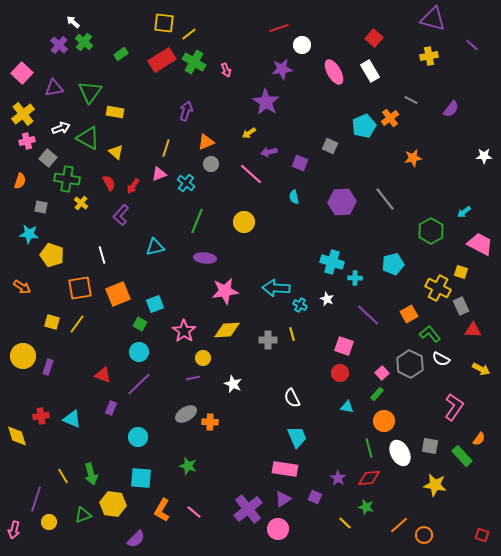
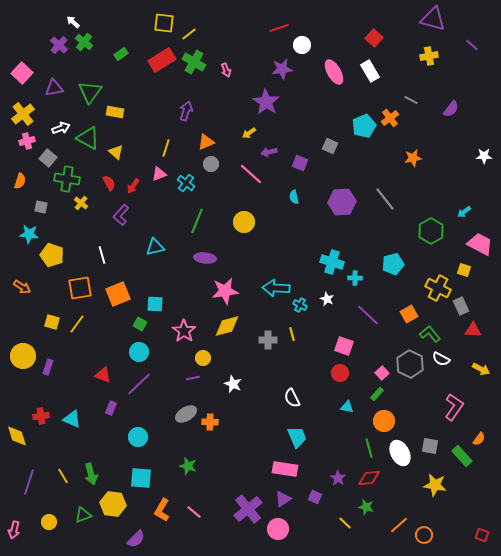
yellow square at (461, 272): moved 3 px right, 2 px up
cyan square at (155, 304): rotated 24 degrees clockwise
yellow diamond at (227, 330): moved 4 px up; rotated 12 degrees counterclockwise
purple line at (36, 499): moved 7 px left, 17 px up
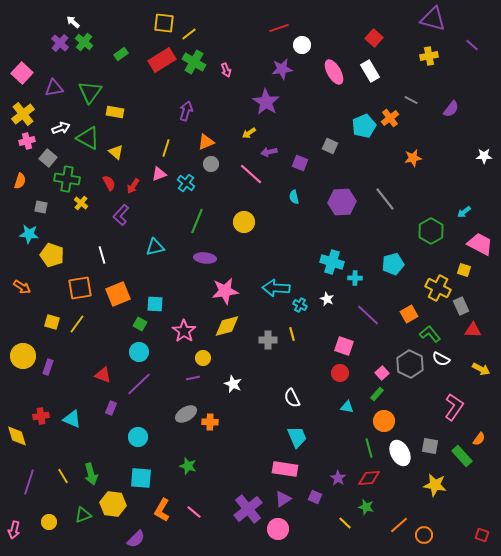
purple cross at (59, 45): moved 1 px right, 2 px up
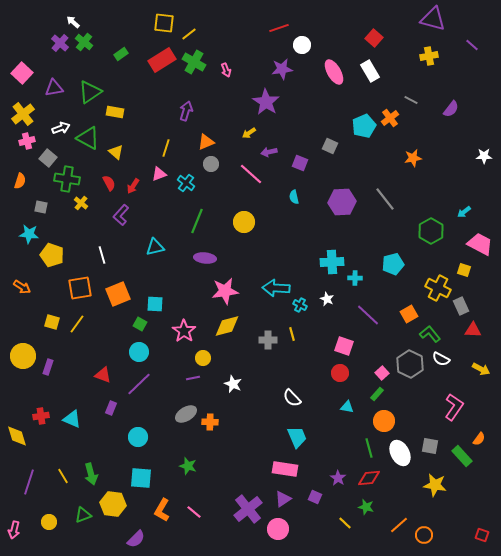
green triangle at (90, 92): rotated 20 degrees clockwise
cyan cross at (332, 262): rotated 20 degrees counterclockwise
white semicircle at (292, 398): rotated 18 degrees counterclockwise
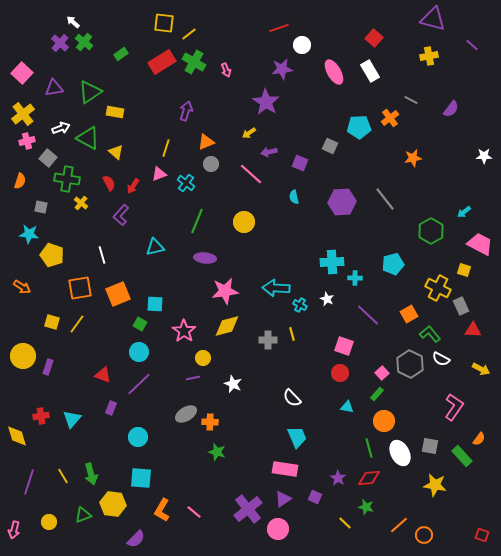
red rectangle at (162, 60): moved 2 px down
cyan pentagon at (364, 126): moved 5 px left, 1 px down; rotated 20 degrees clockwise
cyan triangle at (72, 419): rotated 48 degrees clockwise
green star at (188, 466): moved 29 px right, 14 px up
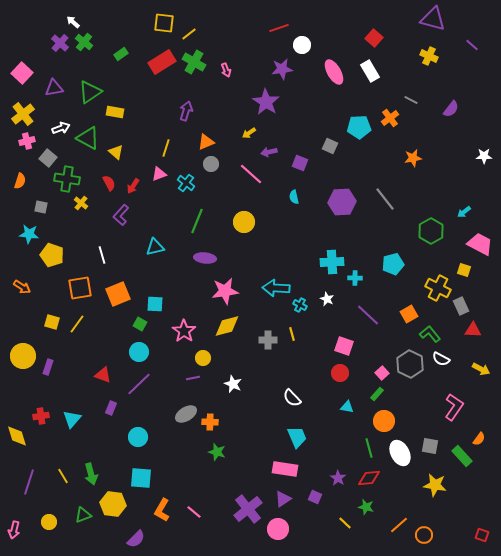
yellow cross at (429, 56): rotated 36 degrees clockwise
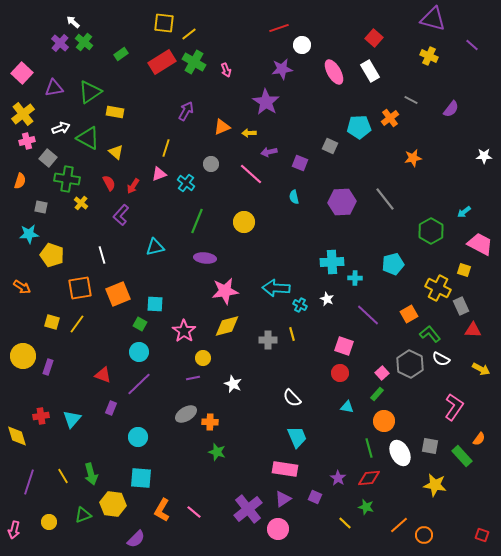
purple arrow at (186, 111): rotated 12 degrees clockwise
yellow arrow at (249, 133): rotated 32 degrees clockwise
orange triangle at (206, 142): moved 16 px right, 15 px up
cyan star at (29, 234): rotated 12 degrees counterclockwise
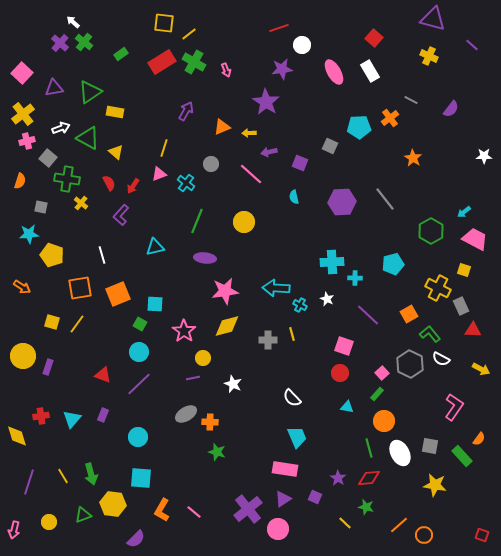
yellow line at (166, 148): moved 2 px left
orange star at (413, 158): rotated 30 degrees counterclockwise
pink trapezoid at (480, 244): moved 5 px left, 5 px up
purple rectangle at (111, 408): moved 8 px left, 7 px down
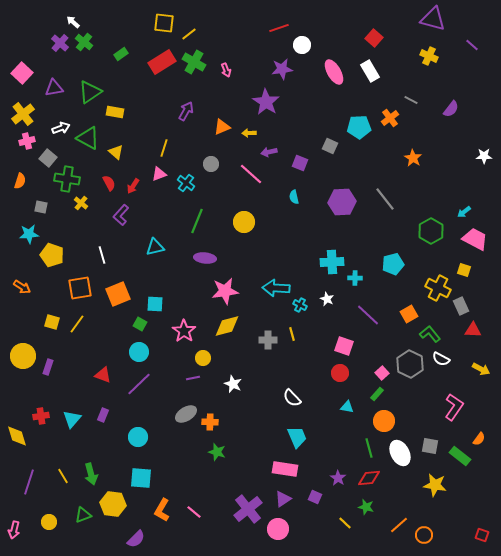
green rectangle at (462, 456): moved 2 px left; rotated 10 degrees counterclockwise
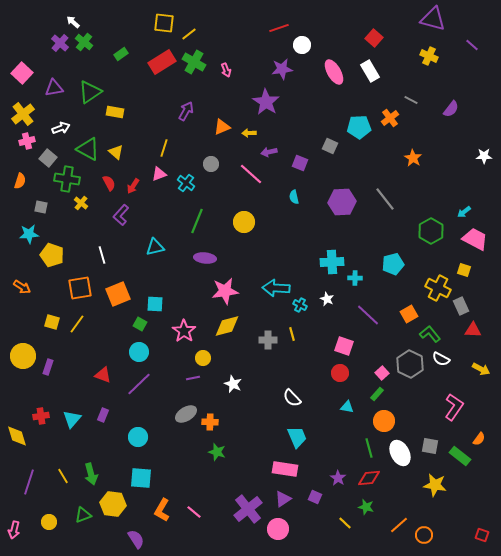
green triangle at (88, 138): moved 11 px down
purple semicircle at (136, 539): rotated 78 degrees counterclockwise
